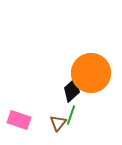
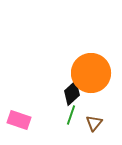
black diamond: moved 3 px down
brown triangle: moved 36 px right
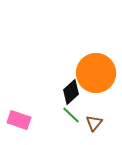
orange circle: moved 5 px right
black diamond: moved 1 px left, 1 px up
green line: rotated 66 degrees counterclockwise
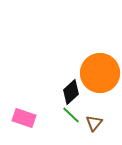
orange circle: moved 4 px right
pink rectangle: moved 5 px right, 2 px up
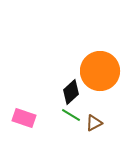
orange circle: moved 2 px up
green line: rotated 12 degrees counterclockwise
brown triangle: rotated 24 degrees clockwise
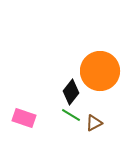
black diamond: rotated 10 degrees counterclockwise
